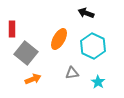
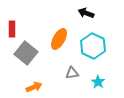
orange arrow: moved 1 px right, 8 px down
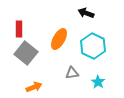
red rectangle: moved 7 px right
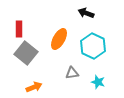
cyan star: rotated 16 degrees counterclockwise
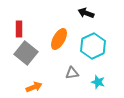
cyan hexagon: rotated 10 degrees clockwise
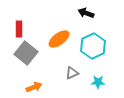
orange ellipse: rotated 25 degrees clockwise
gray triangle: rotated 16 degrees counterclockwise
cyan star: rotated 16 degrees counterclockwise
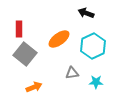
gray square: moved 1 px left, 1 px down
gray triangle: rotated 16 degrees clockwise
cyan star: moved 2 px left
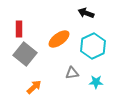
orange arrow: rotated 21 degrees counterclockwise
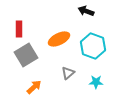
black arrow: moved 2 px up
orange ellipse: rotated 10 degrees clockwise
cyan hexagon: rotated 15 degrees counterclockwise
gray square: moved 1 px right, 1 px down; rotated 20 degrees clockwise
gray triangle: moved 4 px left; rotated 32 degrees counterclockwise
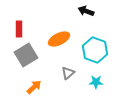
cyan hexagon: moved 2 px right, 4 px down
